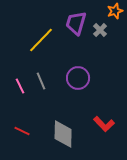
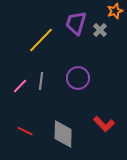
gray line: rotated 30 degrees clockwise
pink line: rotated 70 degrees clockwise
red line: moved 3 px right
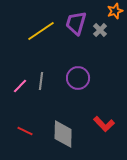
yellow line: moved 9 px up; rotated 12 degrees clockwise
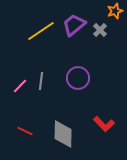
purple trapezoid: moved 2 px left, 2 px down; rotated 35 degrees clockwise
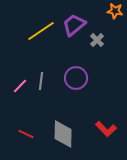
orange star: rotated 28 degrees clockwise
gray cross: moved 3 px left, 10 px down
purple circle: moved 2 px left
red L-shape: moved 2 px right, 5 px down
red line: moved 1 px right, 3 px down
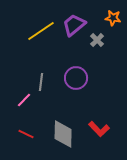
orange star: moved 2 px left, 7 px down
gray line: moved 1 px down
pink line: moved 4 px right, 14 px down
red L-shape: moved 7 px left
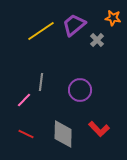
purple circle: moved 4 px right, 12 px down
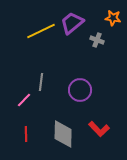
purple trapezoid: moved 2 px left, 2 px up
yellow line: rotated 8 degrees clockwise
gray cross: rotated 24 degrees counterclockwise
red line: rotated 63 degrees clockwise
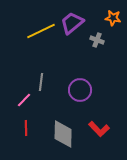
red line: moved 6 px up
